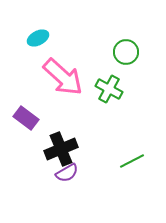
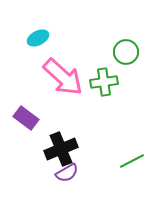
green cross: moved 5 px left, 7 px up; rotated 36 degrees counterclockwise
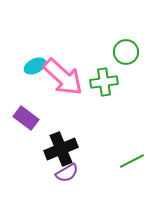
cyan ellipse: moved 3 px left, 28 px down
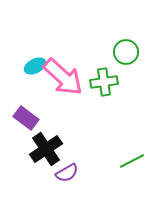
black cross: moved 15 px left; rotated 12 degrees counterclockwise
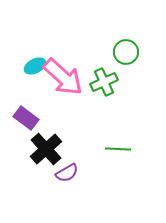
green cross: rotated 16 degrees counterclockwise
black cross: rotated 8 degrees counterclockwise
green line: moved 14 px left, 12 px up; rotated 30 degrees clockwise
